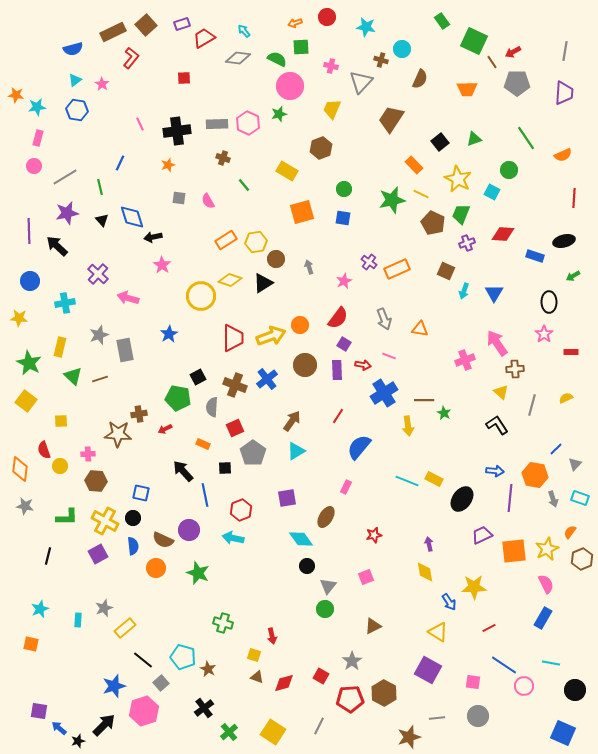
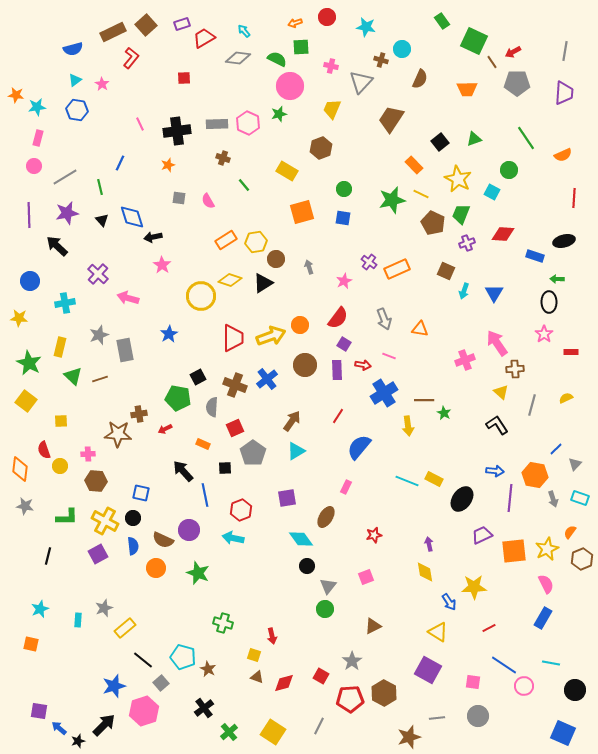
purple line at (29, 231): moved 16 px up
green arrow at (573, 276): moved 16 px left, 3 px down; rotated 32 degrees clockwise
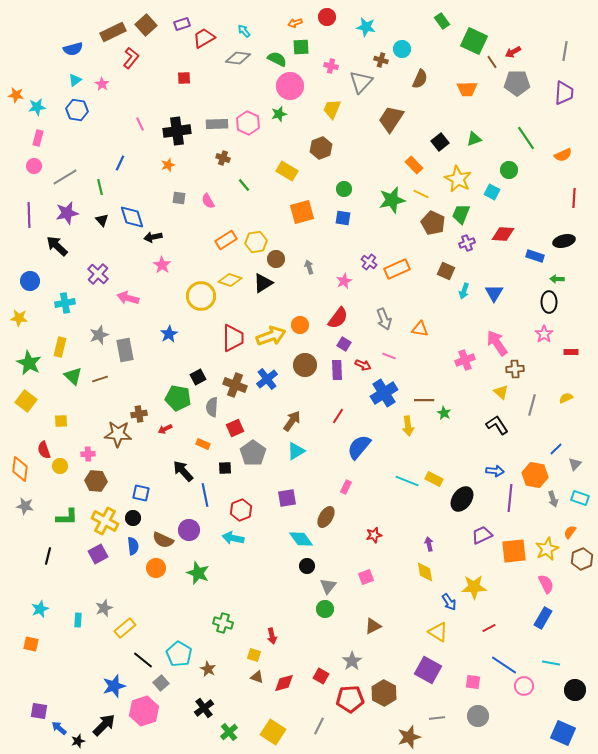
red arrow at (363, 365): rotated 14 degrees clockwise
cyan pentagon at (183, 657): moved 4 px left, 3 px up; rotated 15 degrees clockwise
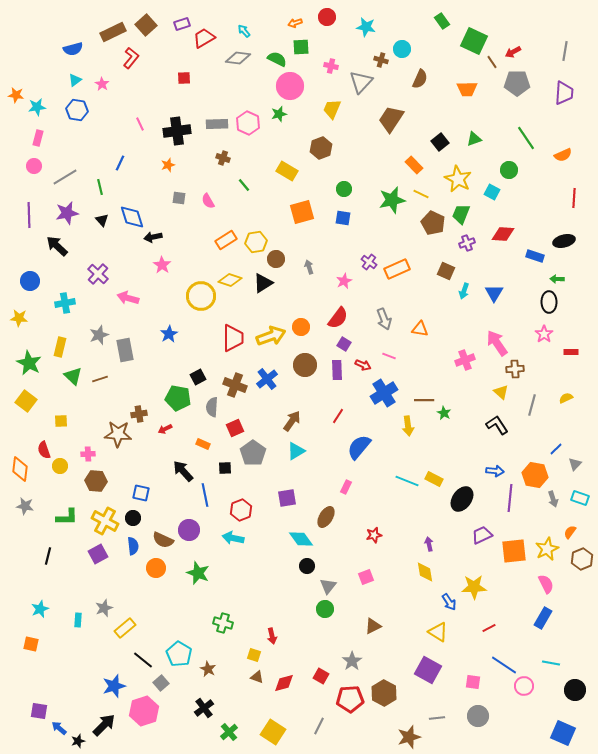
orange circle at (300, 325): moved 1 px right, 2 px down
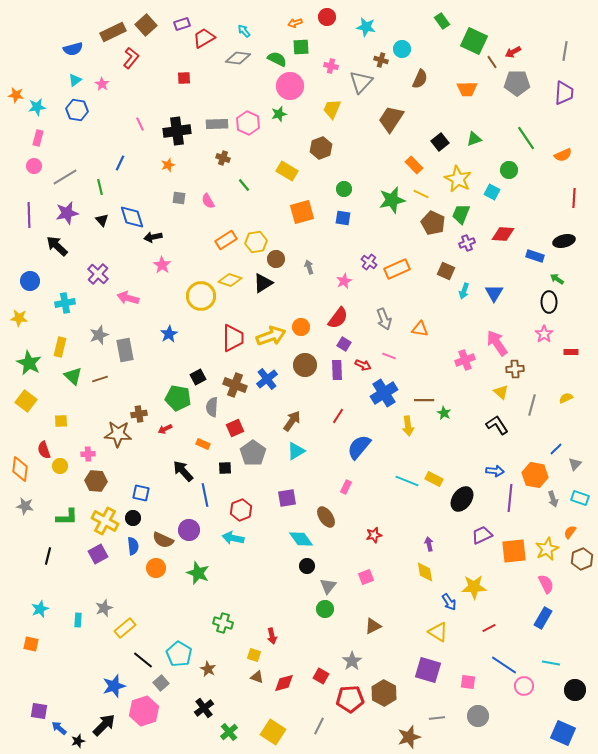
green arrow at (557, 279): rotated 32 degrees clockwise
brown ellipse at (326, 517): rotated 65 degrees counterclockwise
purple square at (428, 670): rotated 12 degrees counterclockwise
pink square at (473, 682): moved 5 px left
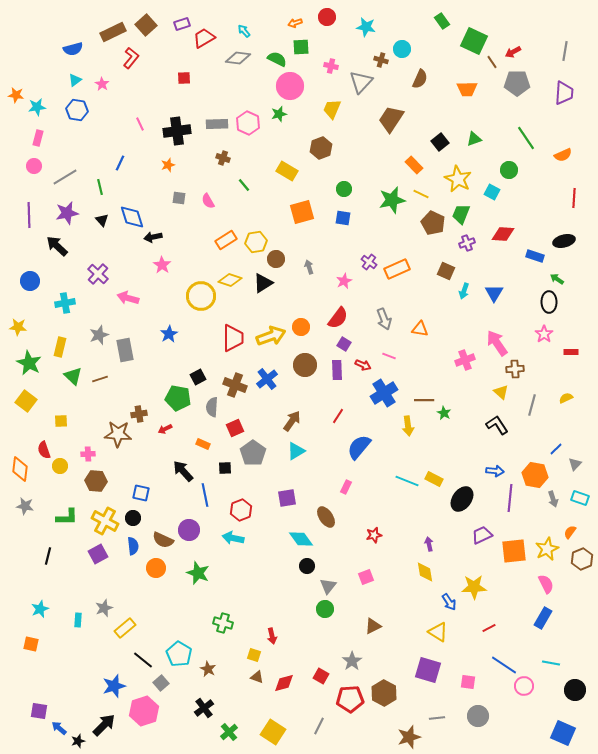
yellow star at (19, 318): moved 1 px left, 9 px down
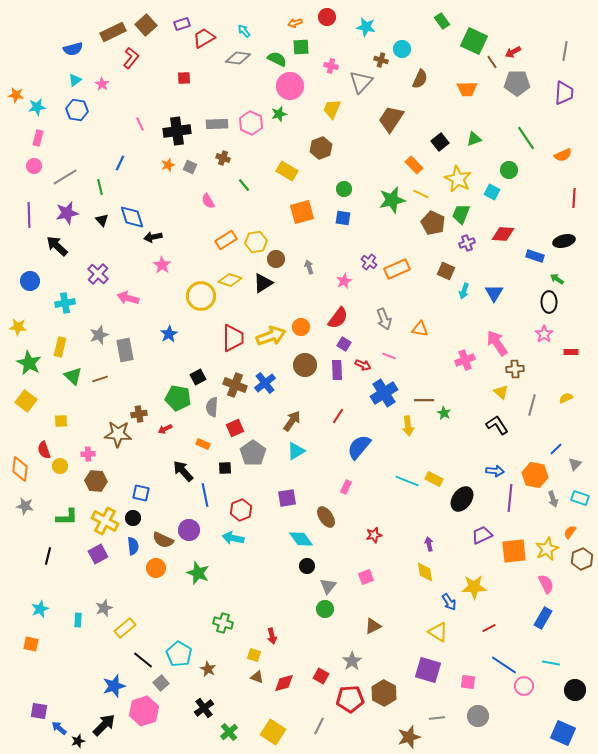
pink hexagon at (248, 123): moved 3 px right
gray square at (179, 198): moved 11 px right, 31 px up; rotated 16 degrees clockwise
blue cross at (267, 379): moved 2 px left, 4 px down
